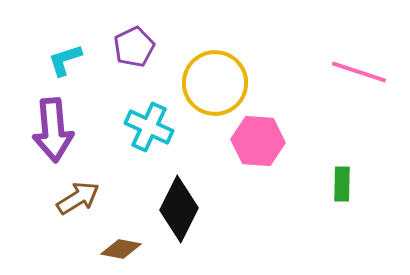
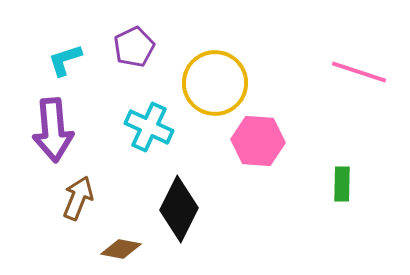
brown arrow: rotated 36 degrees counterclockwise
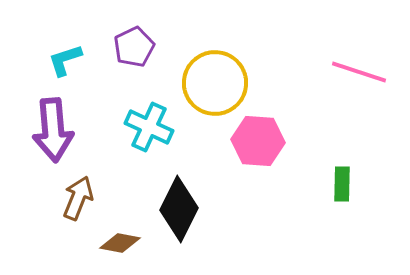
brown diamond: moved 1 px left, 6 px up
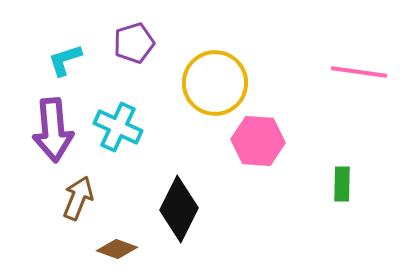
purple pentagon: moved 4 px up; rotated 9 degrees clockwise
pink line: rotated 10 degrees counterclockwise
cyan cross: moved 31 px left
brown diamond: moved 3 px left, 6 px down; rotated 9 degrees clockwise
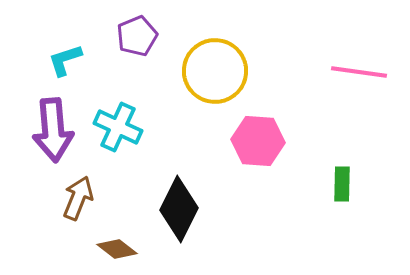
purple pentagon: moved 3 px right, 7 px up; rotated 6 degrees counterclockwise
yellow circle: moved 12 px up
brown diamond: rotated 18 degrees clockwise
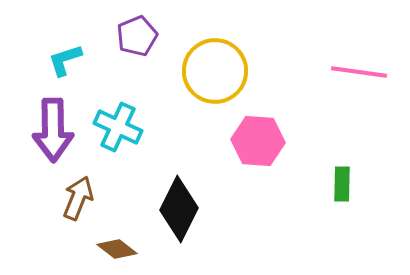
purple arrow: rotated 4 degrees clockwise
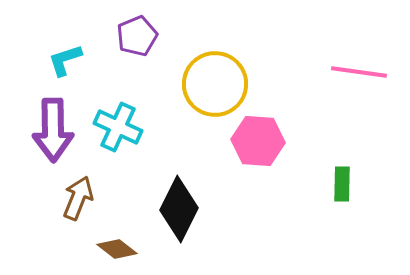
yellow circle: moved 13 px down
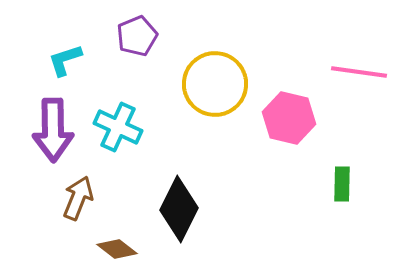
pink hexagon: moved 31 px right, 23 px up; rotated 9 degrees clockwise
